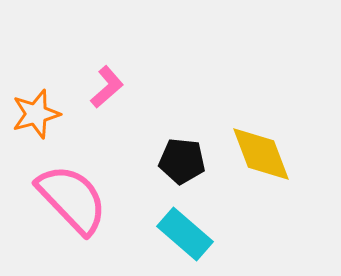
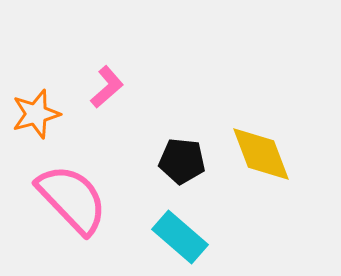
cyan rectangle: moved 5 px left, 3 px down
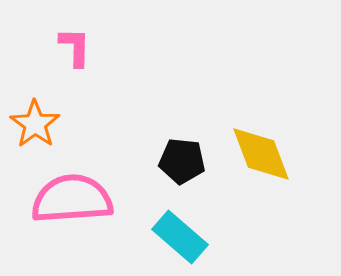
pink L-shape: moved 32 px left, 40 px up; rotated 48 degrees counterclockwise
orange star: moved 1 px left, 10 px down; rotated 21 degrees counterclockwise
pink semicircle: rotated 50 degrees counterclockwise
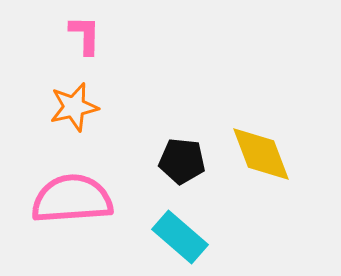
pink L-shape: moved 10 px right, 12 px up
orange star: moved 39 px right, 17 px up; rotated 24 degrees clockwise
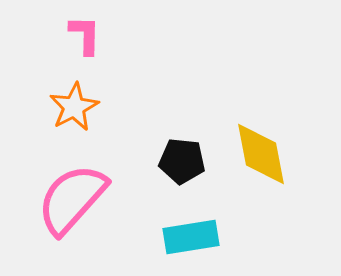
orange star: rotated 15 degrees counterclockwise
yellow diamond: rotated 10 degrees clockwise
pink semicircle: rotated 44 degrees counterclockwise
cyan rectangle: moved 11 px right; rotated 50 degrees counterclockwise
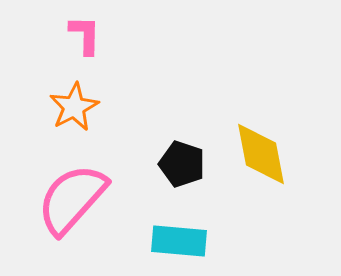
black pentagon: moved 3 px down; rotated 12 degrees clockwise
cyan rectangle: moved 12 px left, 4 px down; rotated 14 degrees clockwise
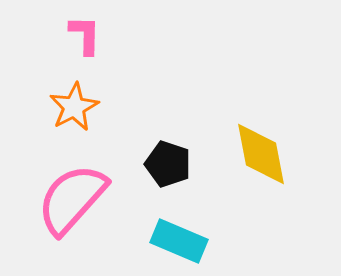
black pentagon: moved 14 px left
cyan rectangle: rotated 18 degrees clockwise
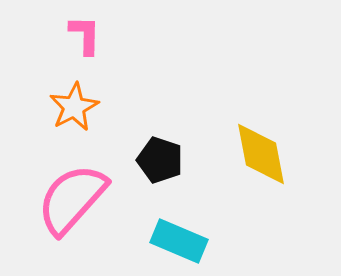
black pentagon: moved 8 px left, 4 px up
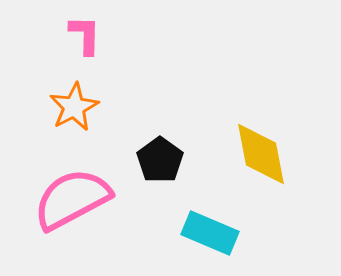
black pentagon: rotated 18 degrees clockwise
pink semicircle: rotated 20 degrees clockwise
cyan rectangle: moved 31 px right, 8 px up
